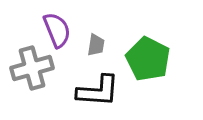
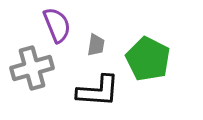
purple semicircle: moved 5 px up
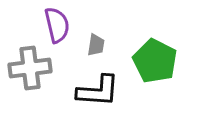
purple semicircle: rotated 9 degrees clockwise
green pentagon: moved 7 px right, 2 px down
gray cross: moved 2 px left; rotated 9 degrees clockwise
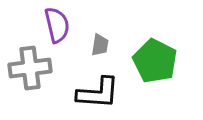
gray trapezoid: moved 4 px right
black L-shape: moved 2 px down
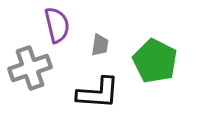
gray cross: rotated 12 degrees counterclockwise
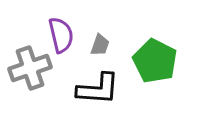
purple semicircle: moved 4 px right, 10 px down
gray trapezoid: rotated 10 degrees clockwise
black L-shape: moved 4 px up
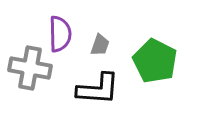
purple semicircle: moved 1 px left, 1 px up; rotated 12 degrees clockwise
gray cross: rotated 30 degrees clockwise
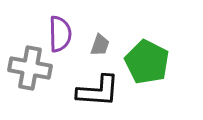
green pentagon: moved 8 px left, 1 px down
black L-shape: moved 2 px down
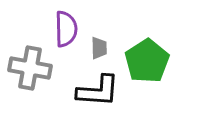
purple semicircle: moved 6 px right, 5 px up
gray trapezoid: moved 1 px left, 3 px down; rotated 20 degrees counterclockwise
green pentagon: moved 1 px up; rotated 12 degrees clockwise
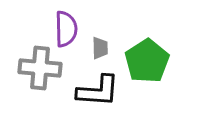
gray trapezoid: moved 1 px right
gray cross: moved 10 px right; rotated 6 degrees counterclockwise
